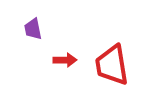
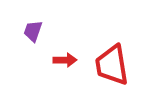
purple trapezoid: moved 2 px down; rotated 30 degrees clockwise
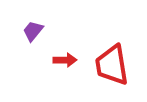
purple trapezoid: rotated 20 degrees clockwise
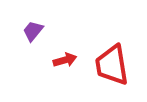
red arrow: rotated 15 degrees counterclockwise
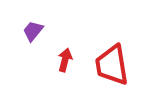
red arrow: rotated 60 degrees counterclockwise
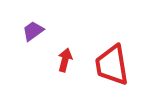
purple trapezoid: rotated 15 degrees clockwise
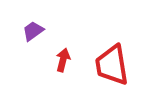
red arrow: moved 2 px left
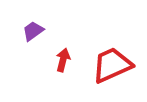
red trapezoid: rotated 75 degrees clockwise
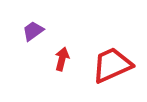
red arrow: moved 1 px left, 1 px up
